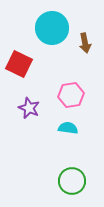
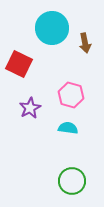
pink hexagon: rotated 25 degrees clockwise
purple star: moved 1 px right; rotated 20 degrees clockwise
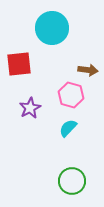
brown arrow: moved 3 px right, 27 px down; rotated 72 degrees counterclockwise
red square: rotated 32 degrees counterclockwise
cyan semicircle: rotated 54 degrees counterclockwise
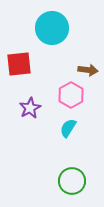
pink hexagon: rotated 15 degrees clockwise
cyan semicircle: rotated 12 degrees counterclockwise
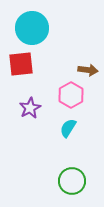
cyan circle: moved 20 px left
red square: moved 2 px right
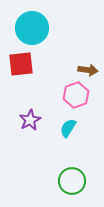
pink hexagon: moved 5 px right; rotated 10 degrees clockwise
purple star: moved 12 px down
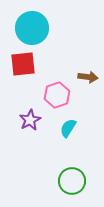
red square: moved 2 px right
brown arrow: moved 7 px down
pink hexagon: moved 19 px left
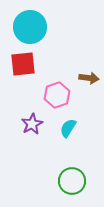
cyan circle: moved 2 px left, 1 px up
brown arrow: moved 1 px right, 1 px down
purple star: moved 2 px right, 4 px down
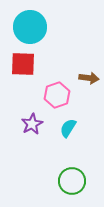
red square: rotated 8 degrees clockwise
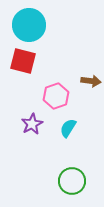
cyan circle: moved 1 px left, 2 px up
red square: moved 3 px up; rotated 12 degrees clockwise
brown arrow: moved 2 px right, 3 px down
pink hexagon: moved 1 px left, 1 px down
